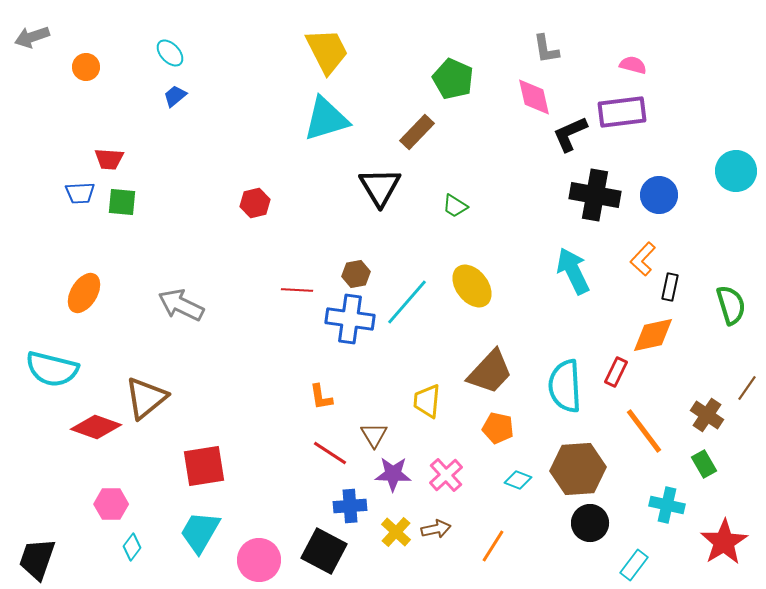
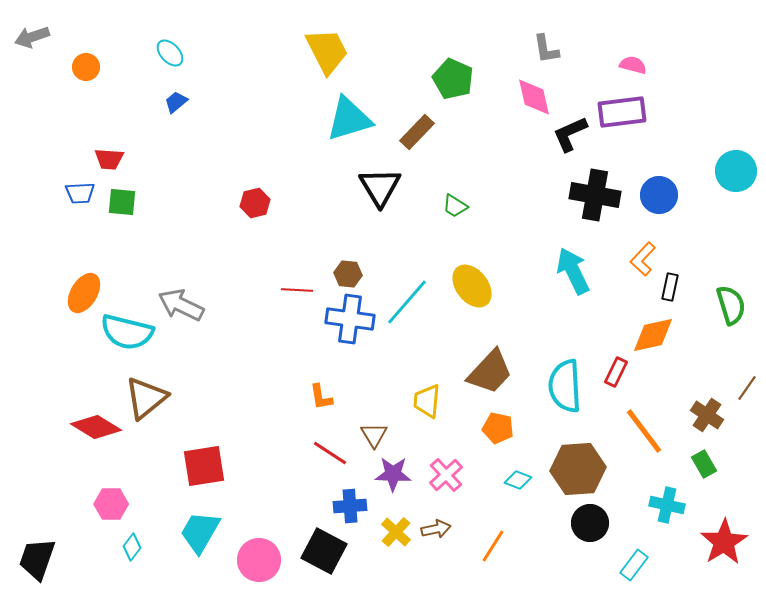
blue trapezoid at (175, 96): moved 1 px right, 6 px down
cyan triangle at (326, 119): moved 23 px right
brown hexagon at (356, 274): moved 8 px left; rotated 16 degrees clockwise
cyan semicircle at (52, 369): moved 75 px right, 37 px up
red diamond at (96, 427): rotated 12 degrees clockwise
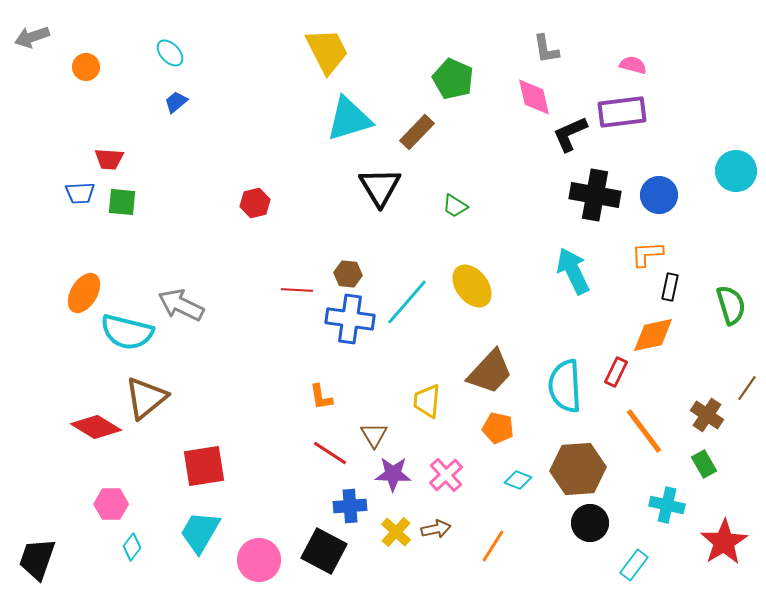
orange L-shape at (643, 259): moved 4 px right, 5 px up; rotated 44 degrees clockwise
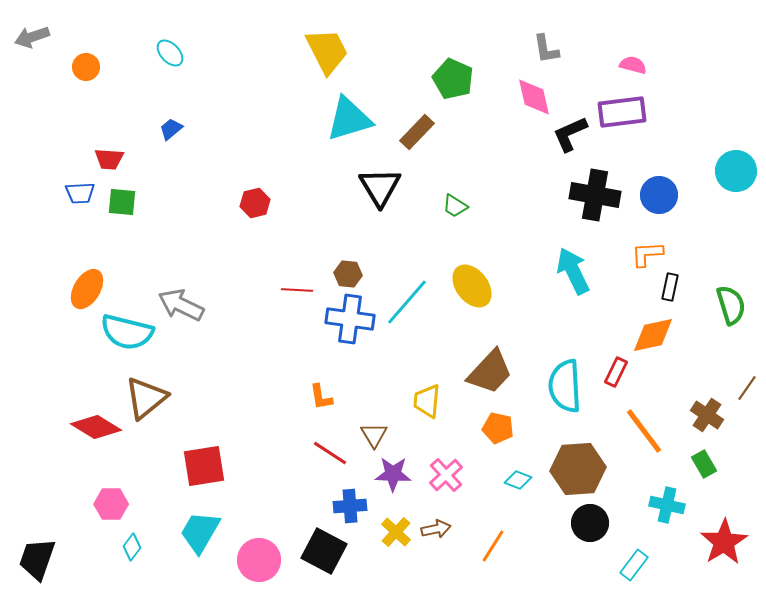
blue trapezoid at (176, 102): moved 5 px left, 27 px down
orange ellipse at (84, 293): moved 3 px right, 4 px up
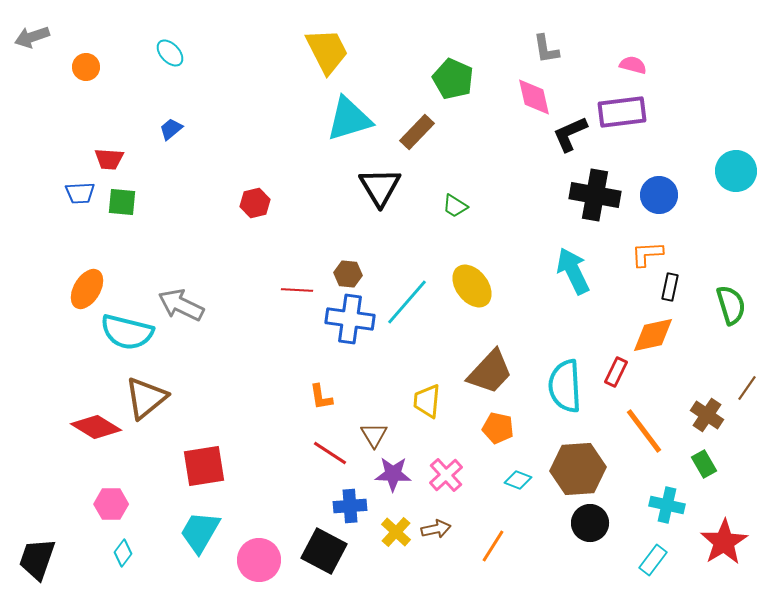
cyan diamond at (132, 547): moved 9 px left, 6 px down
cyan rectangle at (634, 565): moved 19 px right, 5 px up
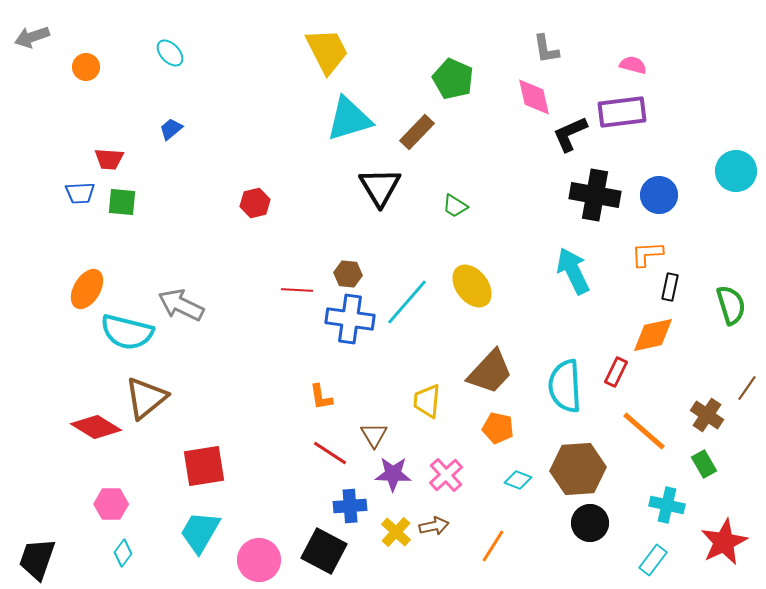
orange line at (644, 431): rotated 12 degrees counterclockwise
brown arrow at (436, 529): moved 2 px left, 3 px up
red star at (724, 542): rotated 6 degrees clockwise
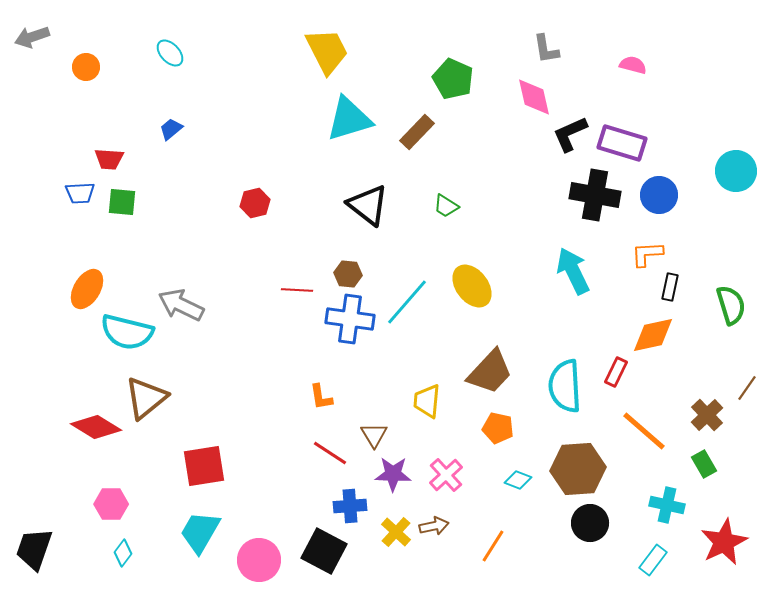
purple rectangle at (622, 112): moved 31 px down; rotated 24 degrees clockwise
black triangle at (380, 187): moved 12 px left, 18 px down; rotated 21 degrees counterclockwise
green trapezoid at (455, 206): moved 9 px left
brown cross at (707, 415): rotated 12 degrees clockwise
black trapezoid at (37, 559): moved 3 px left, 10 px up
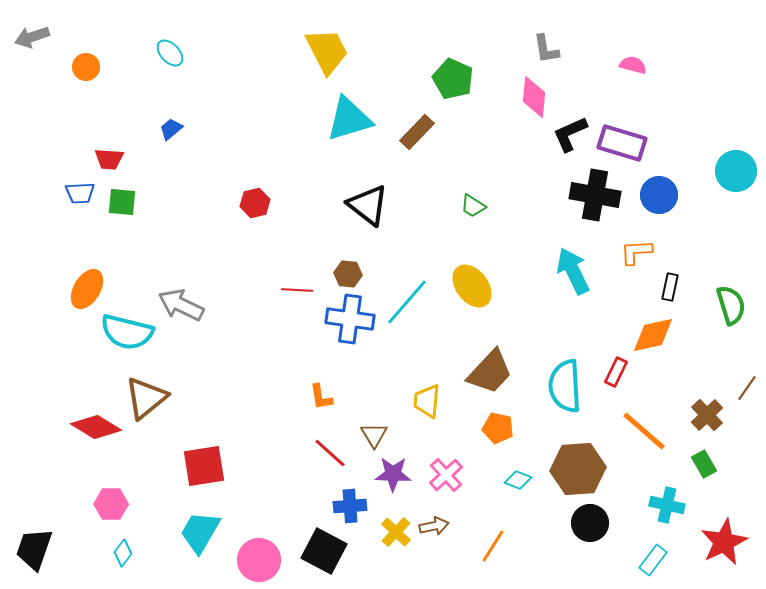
pink diamond at (534, 97): rotated 18 degrees clockwise
green trapezoid at (446, 206): moved 27 px right
orange L-shape at (647, 254): moved 11 px left, 2 px up
red line at (330, 453): rotated 9 degrees clockwise
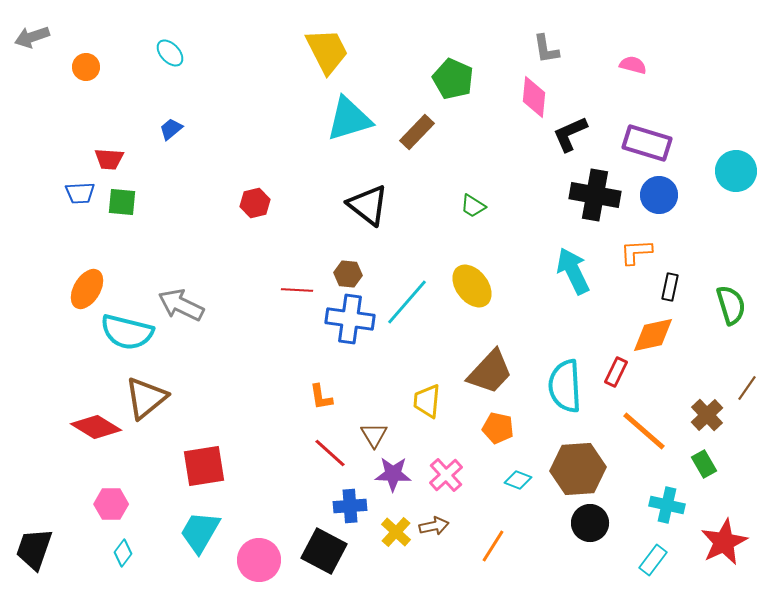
purple rectangle at (622, 143): moved 25 px right
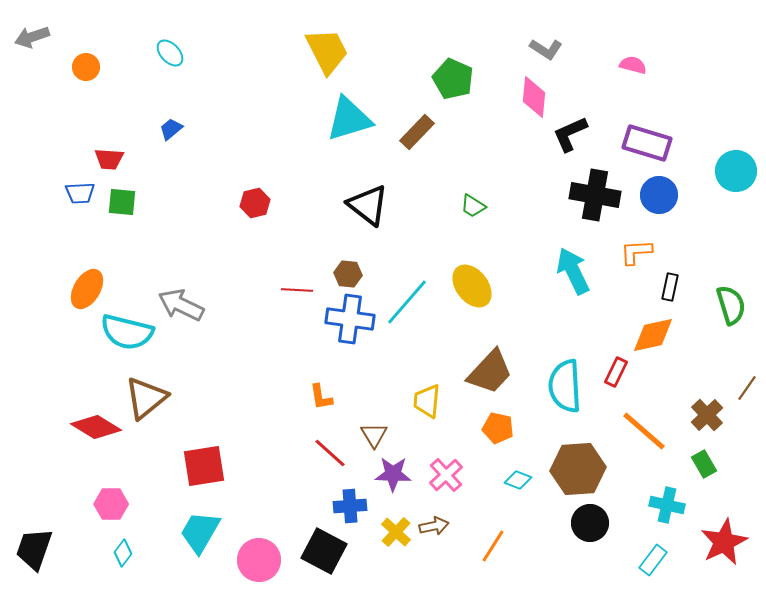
gray L-shape at (546, 49): rotated 48 degrees counterclockwise
